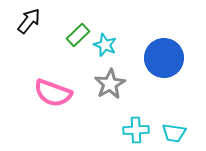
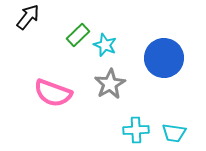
black arrow: moved 1 px left, 4 px up
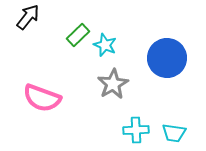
blue circle: moved 3 px right
gray star: moved 3 px right
pink semicircle: moved 11 px left, 5 px down
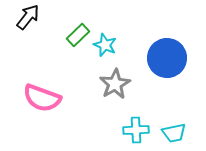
gray star: moved 2 px right
cyan trapezoid: rotated 20 degrees counterclockwise
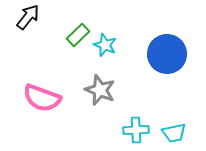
blue circle: moved 4 px up
gray star: moved 15 px left, 6 px down; rotated 20 degrees counterclockwise
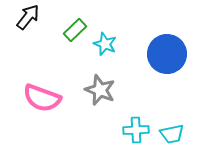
green rectangle: moved 3 px left, 5 px up
cyan star: moved 1 px up
cyan trapezoid: moved 2 px left, 1 px down
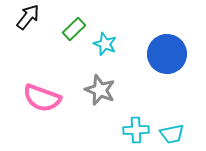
green rectangle: moved 1 px left, 1 px up
